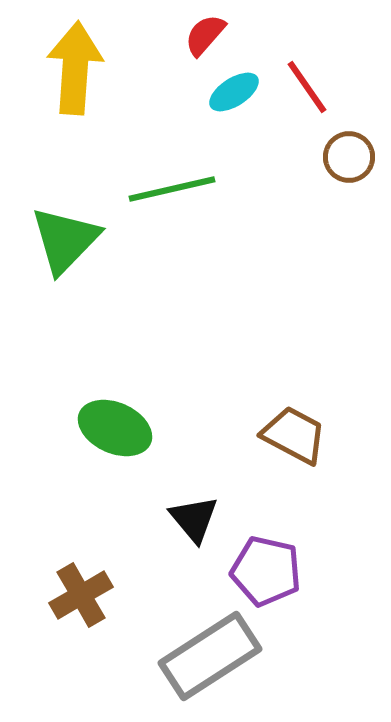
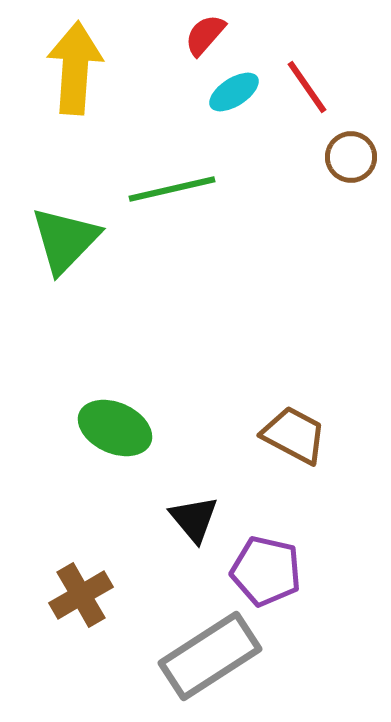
brown circle: moved 2 px right
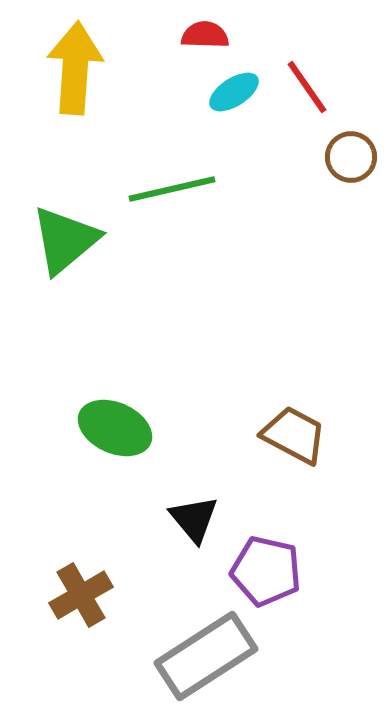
red semicircle: rotated 51 degrees clockwise
green triangle: rotated 6 degrees clockwise
gray rectangle: moved 4 px left
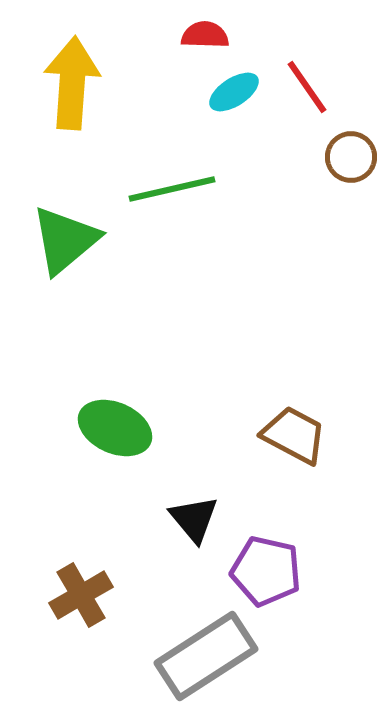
yellow arrow: moved 3 px left, 15 px down
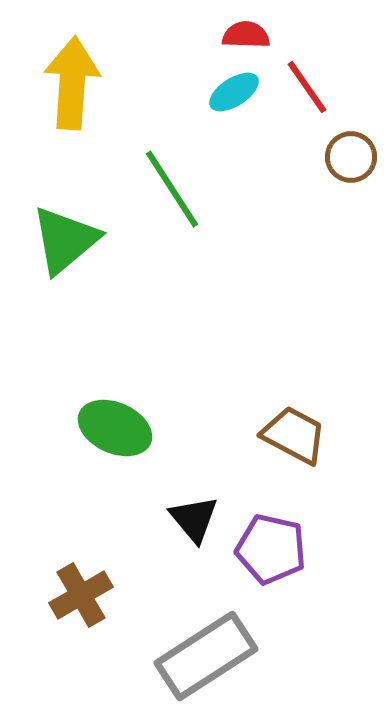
red semicircle: moved 41 px right
green line: rotated 70 degrees clockwise
purple pentagon: moved 5 px right, 22 px up
